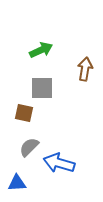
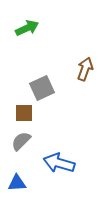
green arrow: moved 14 px left, 22 px up
brown arrow: rotated 10 degrees clockwise
gray square: rotated 25 degrees counterclockwise
brown square: rotated 12 degrees counterclockwise
gray semicircle: moved 8 px left, 6 px up
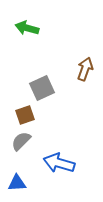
green arrow: rotated 140 degrees counterclockwise
brown square: moved 1 px right, 2 px down; rotated 18 degrees counterclockwise
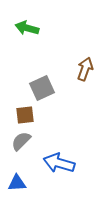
brown square: rotated 12 degrees clockwise
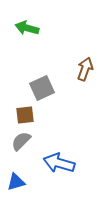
blue triangle: moved 1 px left, 1 px up; rotated 12 degrees counterclockwise
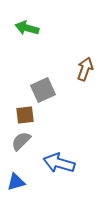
gray square: moved 1 px right, 2 px down
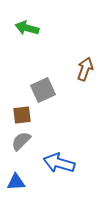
brown square: moved 3 px left
blue triangle: rotated 12 degrees clockwise
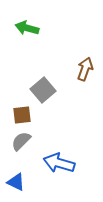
gray square: rotated 15 degrees counterclockwise
blue triangle: rotated 30 degrees clockwise
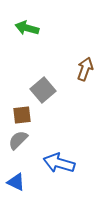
gray semicircle: moved 3 px left, 1 px up
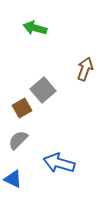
green arrow: moved 8 px right
brown square: moved 7 px up; rotated 24 degrees counterclockwise
blue triangle: moved 3 px left, 3 px up
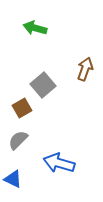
gray square: moved 5 px up
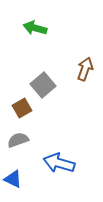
gray semicircle: rotated 25 degrees clockwise
